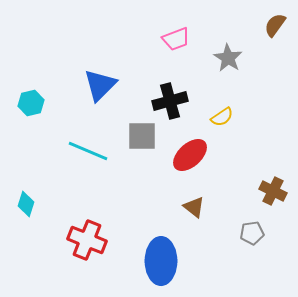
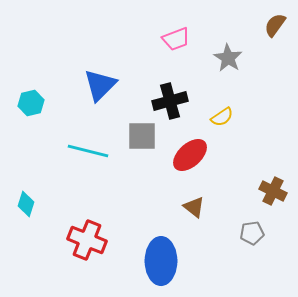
cyan line: rotated 9 degrees counterclockwise
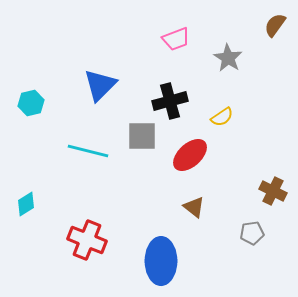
cyan diamond: rotated 40 degrees clockwise
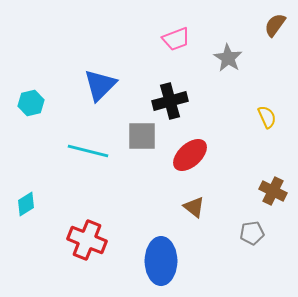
yellow semicircle: moved 45 px right; rotated 80 degrees counterclockwise
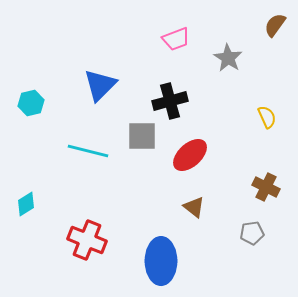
brown cross: moved 7 px left, 4 px up
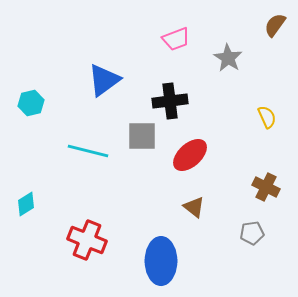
blue triangle: moved 4 px right, 5 px up; rotated 9 degrees clockwise
black cross: rotated 8 degrees clockwise
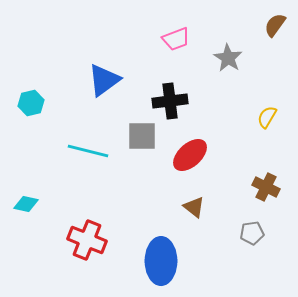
yellow semicircle: rotated 125 degrees counterclockwise
cyan diamond: rotated 45 degrees clockwise
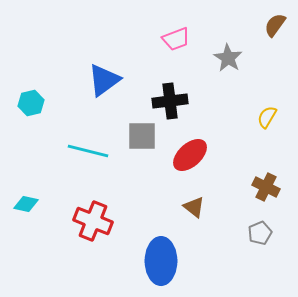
gray pentagon: moved 8 px right; rotated 15 degrees counterclockwise
red cross: moved 6 px right, 19 px up
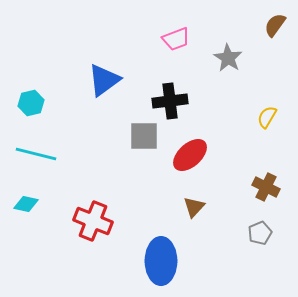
gray square: moved 2 px right
cyan line: moved 52 px left, 3 px down
brown triangle: rotated 35 degrees clockwise
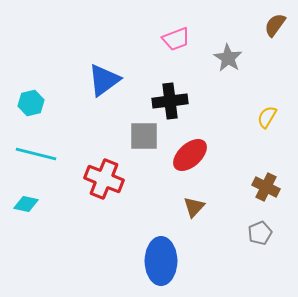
red cross: moved 11 px right, 42 px up
